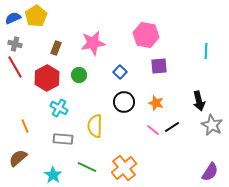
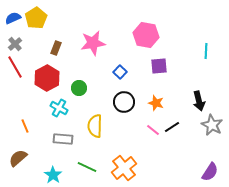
yellow pentagon: moved 2 px down
gray cross: rotated 32 degrees clockwise
green circle: moved 13 px down
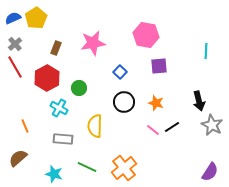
cyan star: moved 1 px right, 1 px up; rotated 18 degrees counterclockwise
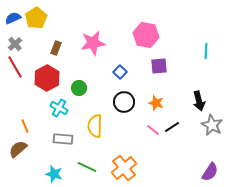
brown semicircle: moved 9 px up
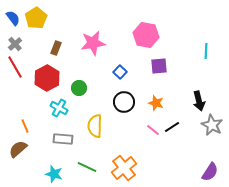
blue semicircle: rotated 77 degrees clockwise
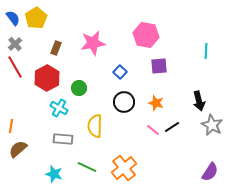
orange line: moved 14 px left; rotated 32 degrees clockwise
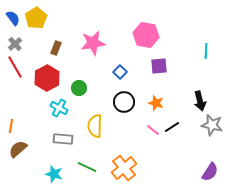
black arrow: moved 1 px right
gray star: rotated 15 degrees counterclockwise
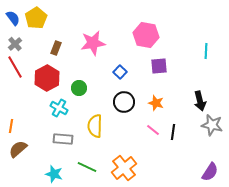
black line: moved 1 px right, 5 px down; rotated 49 degrees counterclockwise
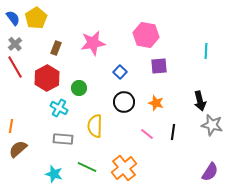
pink line: moved 6 px left, 4 px down
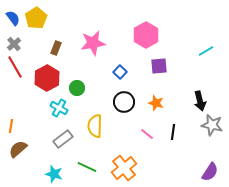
pink hexagon: rotated 20 degrees clockwise
gray cross: moved 1 px left
cyan line: rotated 56 degrees clockwise
green circle: moved 2 px left
gray rectangle: rotated 42 degrees counterclockwise
